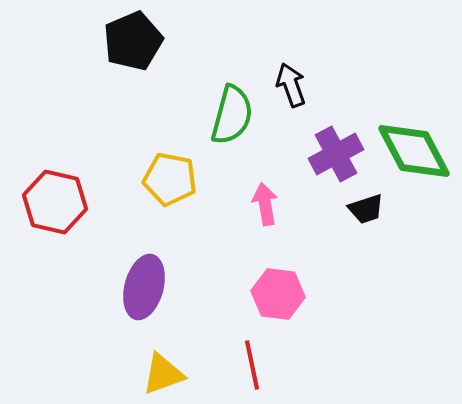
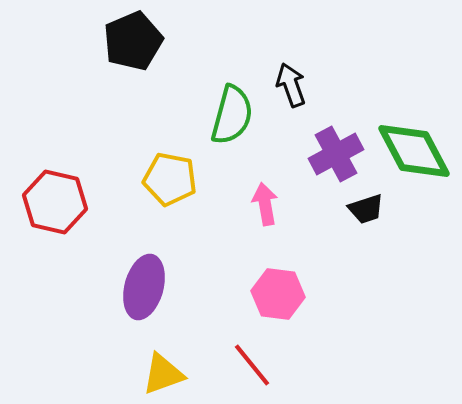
red line: rotated 27 degrees counterclockwise
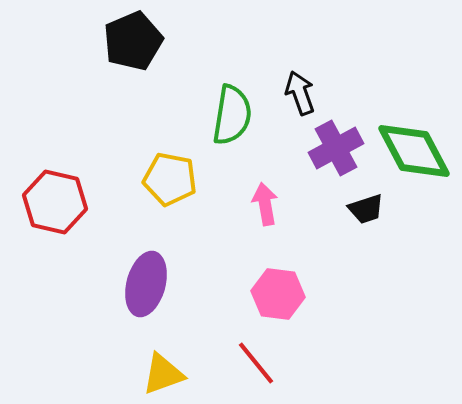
black arrow: moved 9 px right, 8 px down
green semicircle: rotated 6 degrees counterclockwise
purple cross: moved 6 px up
purple ellipse: moved 2 px right, 3 px up
red line: moved 4 px right, 2 px up
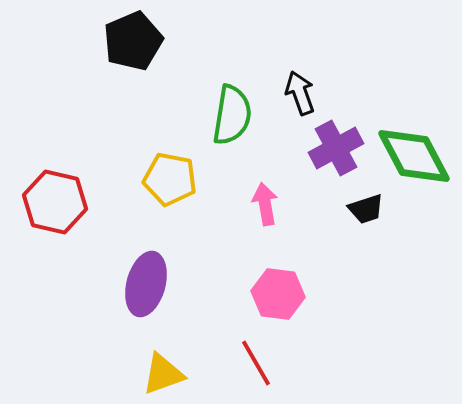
green diamond: moved 5 px down
red line: rotated 9 degrees clockwise
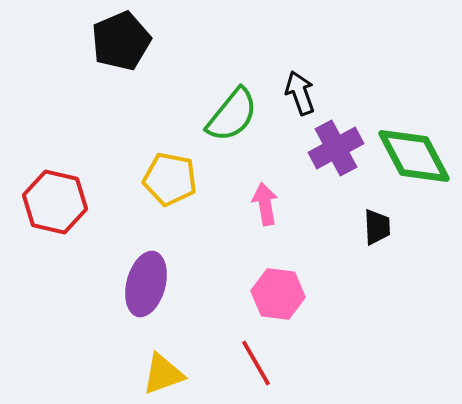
black pentagon: moved 12 px left
green semicircle: rotated 30 degrees clockwise
black trapezoid: moved 11 px right, 18 px down; rotated 75 degrees counterclockwise
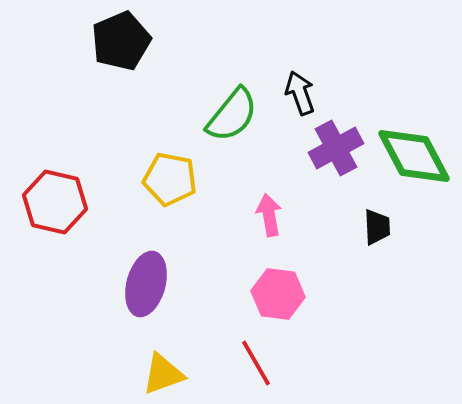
pink arrow: moved 4 px right, 11 px down
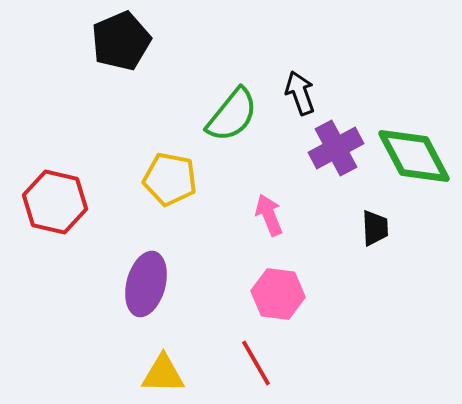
pink arrow: rotated 12 degrees counterclockwise
black trapezoid: moved 2 px left, 1 px down
yellow triangle: rotated 21 degrees clockwise
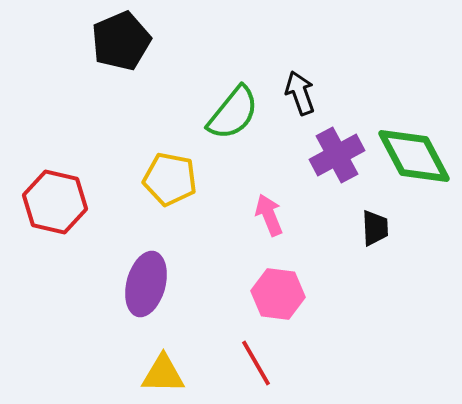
green semicircle: moved 1 px right, 2 px up
purple cross: moved 1 px right, 7 px down
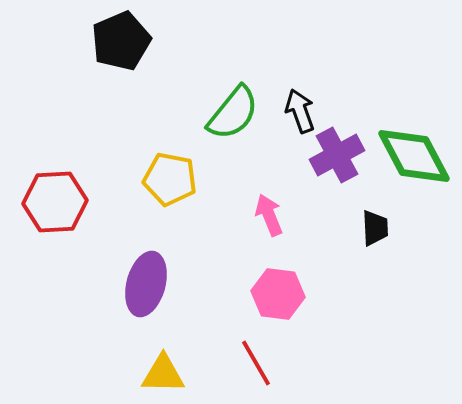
black arrow: moved 18 px down
red hexagon: rotated 16 degrees counterclockwise
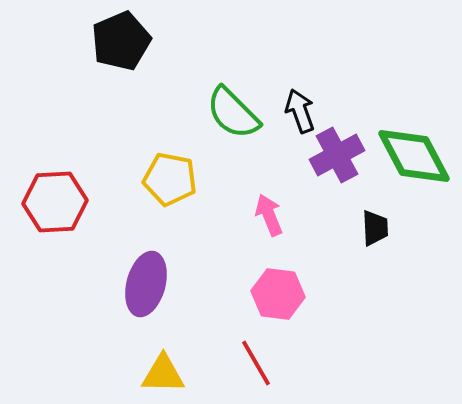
green semicircle: rotated 96 degrees clockwise
